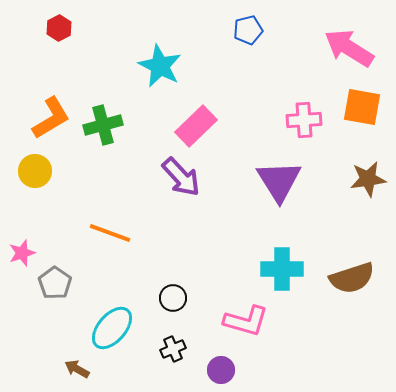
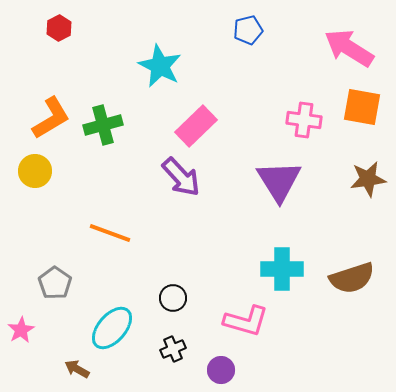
pink cross: rotated 12 degrees clockwise
pink star: moved 1 px left, 77 px down; rotated 12 degrees counterclockwise
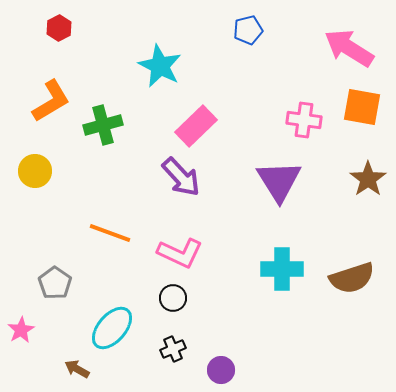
orange L-shape: moved 17 px up
brown star: rotated 27 degrees counterclockwise
pink L-shape: moved 66 px left, 68 px up; rotated 9 degrees clockwise
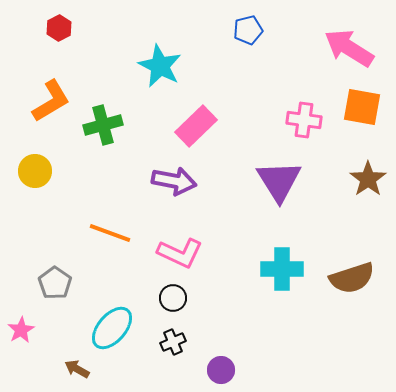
purple arrow: moved 7 px left, 4 px down; rotated 36 degrees counterclockwise
black cross: moved 7 px up
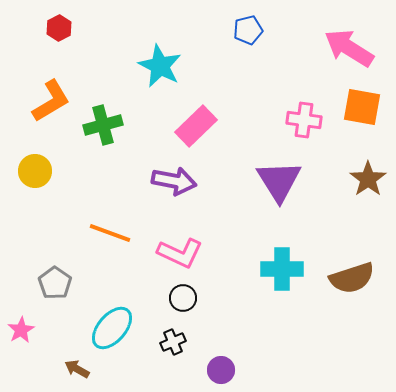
black circle: moved 10 px right
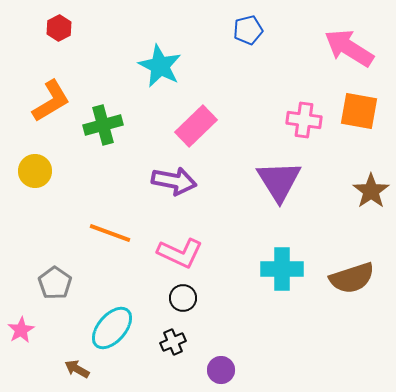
orange square: moved 3 px left, 4 px down
brown star: moved 3 px right, 12 px down
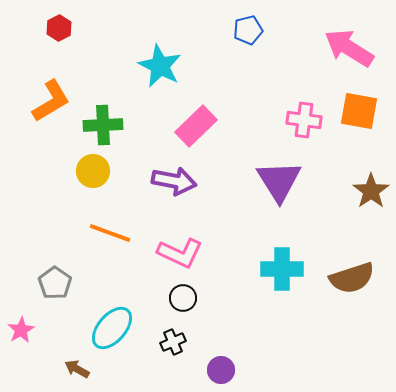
green cross: rotated 12 degrees clockwise
yellow circle: moved 58 px right
